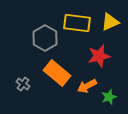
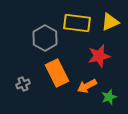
orange rectangle: rotated 24 degrees clockwise
gray cross: rotated 32 degrees clockwise
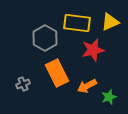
red star: moved 6 px left, 6 px up
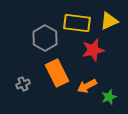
yellow triangle: moved 1 px left, 1 px up
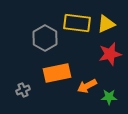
yellow triangle: moved 3 px left, 3 px down
red star: moved 17 px right, 4 px down
orange rectangle: rotated 76 degrees counterclockwise
gray cross: moved 6 px down
green star: rotated 21 degrees clockwise
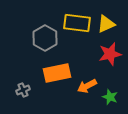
green star: moved 1 px right; rotated 21 degrees clockwise
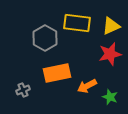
yellow triangle: moved 5 px right, 2 px down
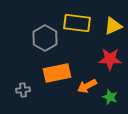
yellow triangle: moved 2 px right
red star: moved 5 px down; rotated 15 degrees clockwise
gray cross: rotated 16 degrees clockwise
